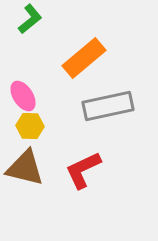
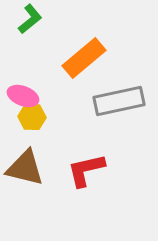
pink ellipse: rotated 36 degrees counterclockwise
gray rectangle: moved 11 px right, 5 px up
yellow hexagon: moved 2 px right, 9 px up
red L-shape: moved 3 px right; rotated 12 degrees clockwise
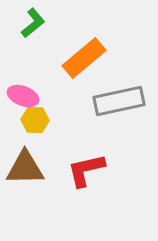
green L-shape: moved 3 px right, 4 px down
yellow hexagon: moved 3 px right, 3 px down
brown triangle: rotated 15 degrees counterclockwise
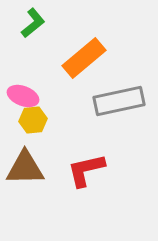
yellow hexagon: moved 2 px left; rotated 8 degrees counterclockwise
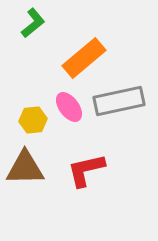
pink ellipse: moved 46 px right, 11 px down; rotated 32 degrees clockwise
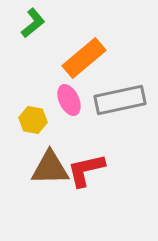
gray rectangle: moved 1 px right, 1 px up
pink ellipse: moved 7 px up; rotated 12 degrees clockwise
yellow hexagon: rotated 16 degrees clockwise
brown triangle: moved 25 px right
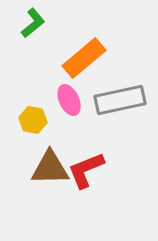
red L-shape: rotated 9 degrees counterclockwise
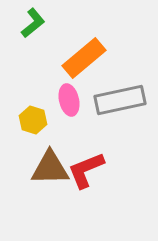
pink ellipse: rotated 12 degrees clockwise
yellow hexagon: rotated 8 degrees clockwise
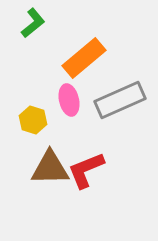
gray rectangle: rotated 12 degrees counterclockwise
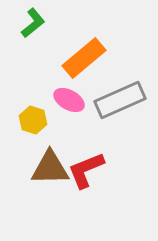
pink ellipse: rotated 48 degrees counterclockwise
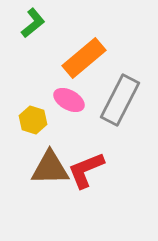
gray rectangle: rotated 39 degrees counterclockwise
